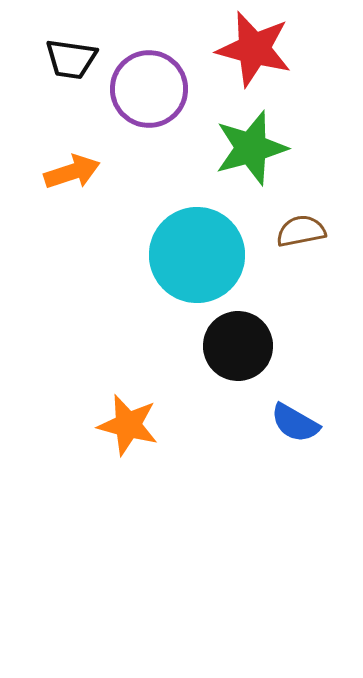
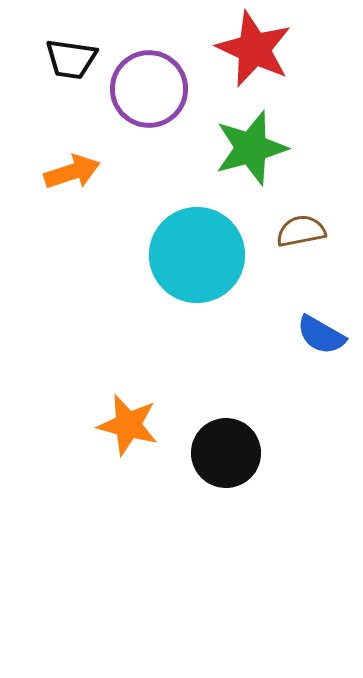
red star: rotated 10 degrees clockwise
black circle: moved 12 px left, 107 px down
blue semicircle: moved 26 px right, 88 px up
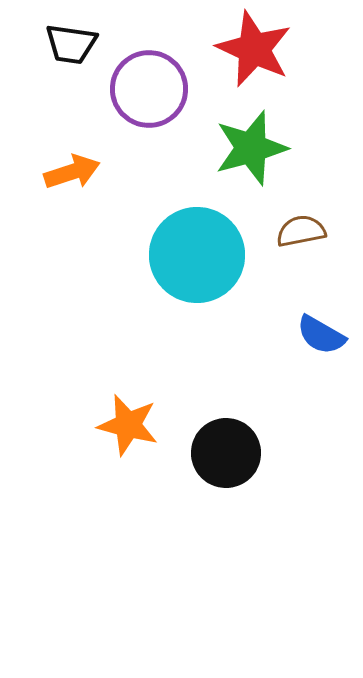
black trapezoid: moved 15 px up
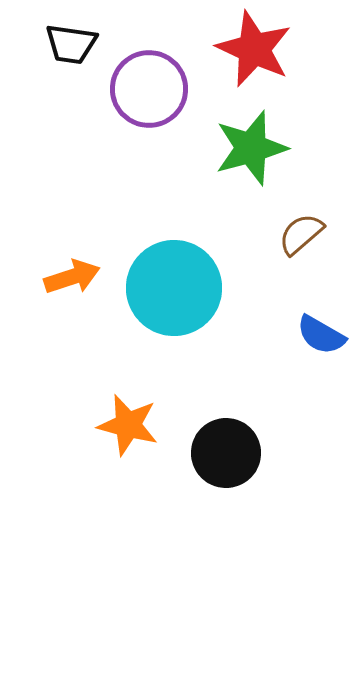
orange arrow: moved 105 px down
brown semicircle: moved 3 px down; rotated 30 degrees counterclockwise
cyan circle: moved 23 px left, 33 px down
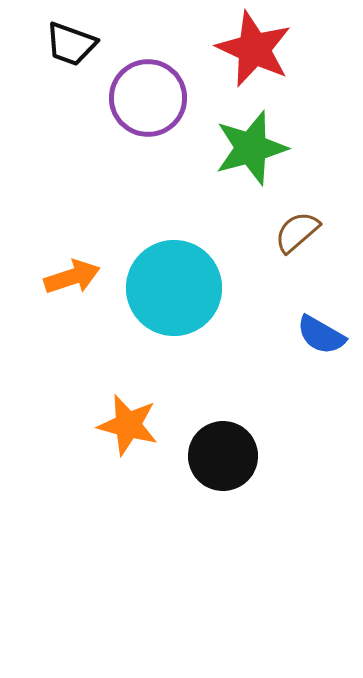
black trapezoid: rotated 12 degrees clockwise
purple circle: moved 1 px left, 9 px down
brown semicircle: moved 4 px left, 2 px up
black circle: moved 3 px left, 3 px down
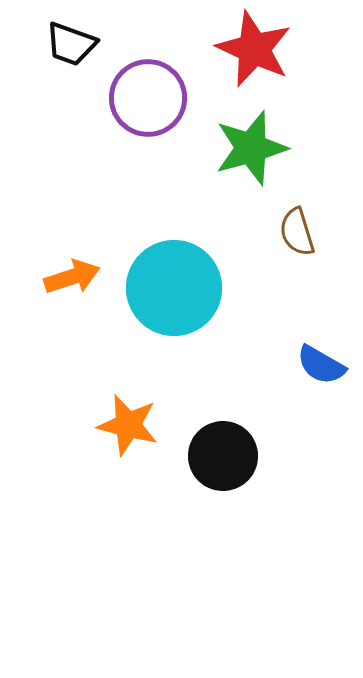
brown semicircle: rotated 66 degrees counterclockwise
blue semicircle: moved 30 px down
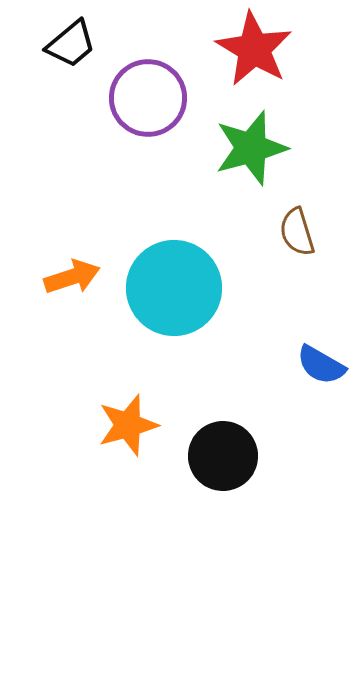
black trapezoid: rotated 60 degrees counterclockwise
red star: rotated 6 degrees clockwise
orange star: rotated 30 degrees counterclockwise
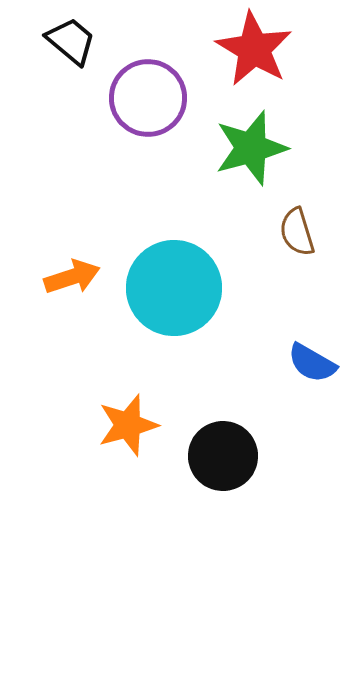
black trapezoid: moved 3 px up; rotated 100 degrees counterclockwise
blue semicircle: moved 9 px left, 2 px up
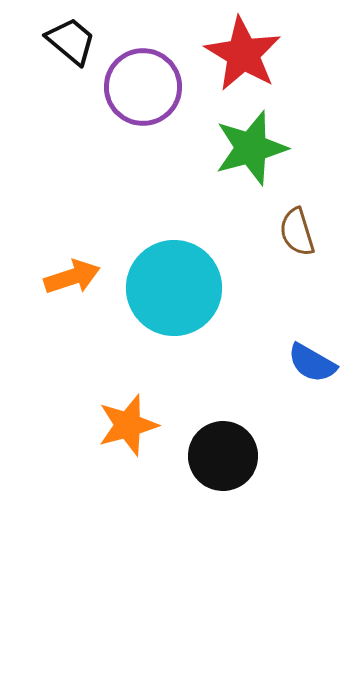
red star: moved 11 px left, 5 px down
purple circle: moved 5 px left, 11 px up
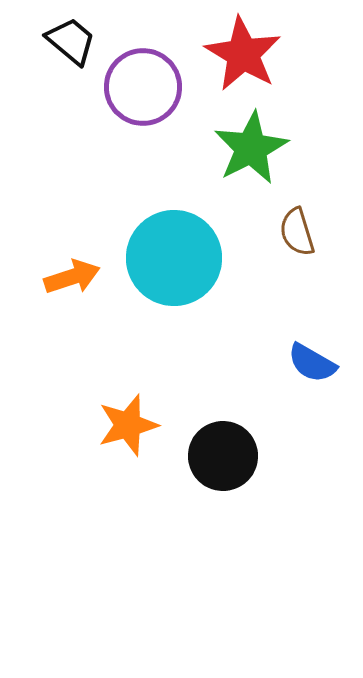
green star: rotated 12 degrees counterclockwise
cyan circle: moved 30 px up
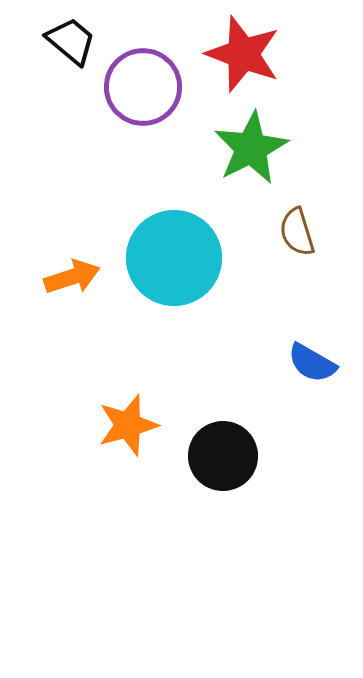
red star: rotated 10 degrees counterclockwise
